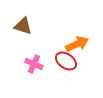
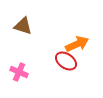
pink cross: moved 15 px left, 8 px down
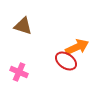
orange arrow: moved 3 px down
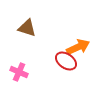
brown triangle: moved 4 px right, 2 px down
orange arrow: moved 1 px right
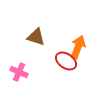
brown triangle: moved 9 px right, 9 px down
orange arrow: rotated 45 degrees counterclockwise
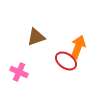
brown triangle: rotated 36 degrees counterclockwise
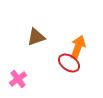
red ellipse: moved 3 px right, 2 px down
pink cross: moved 1 px left, 7 px down; rotated 30 degrees clockwise
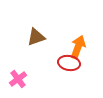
red ellipse: rotated 25 degrees counterclockwise
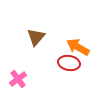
brown triangle: rotated 30 degrees counterclockwise
orange arrow: rotated 80 degrees counterclockwise
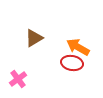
brown triangle: moved 2 px left, 1 px down; rotated 18 degrees clockwise
red ellipse: moved 3 px right
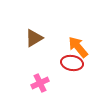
orange arrow: rotated 20 degrees clockwise
pink cross: moved 22 px right, 4 px down; rotated 12 degrees clockwise
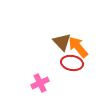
brown triangle: moved 28 px right, 4 px down; rotated 42 degrees counterclockwise
